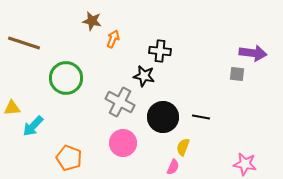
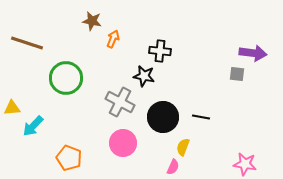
brown line: moved 3 px right
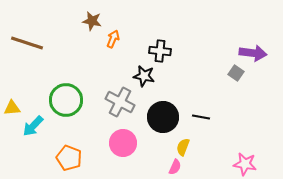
gray square: moved 1 px left, 1 px up; rotated 28 degrees clockwise
green circle: moved 22 px down
pink semicircle: moved 2 px right
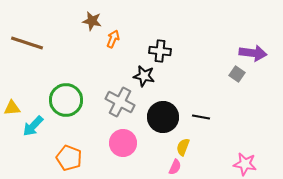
gray square: moved 1 px right, 1 px down
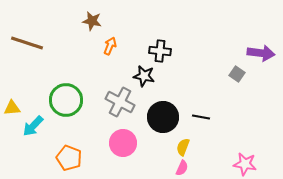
orange arrow: moved 3 px left, 7 px down
purple arrow: moved 8 px right
pink semicircle: moved 7 px right, 1 px down
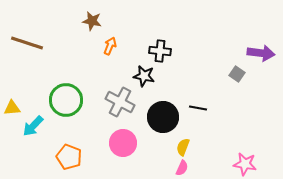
black line: moved 3 px left, 9 px up
orange pentagon: moved 1 px up
